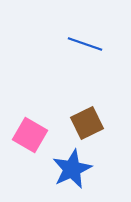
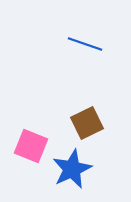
pink square: moved 1 px right, 11 px down; rotated 8 degrees counterclockwise
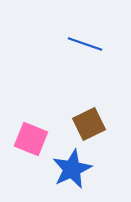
brown square: moved 2 px right, 1 px down
pink square: moved 7 px up
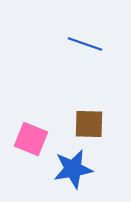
brown square: rotated 28 degrees clockwise
blue star: moved 1 px right; rotated 15 degrees clockwise
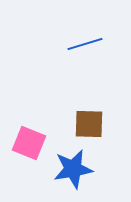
blue line: rotated 36 degrees counterclockwise
pink square: moved 2 px left, 4 px down
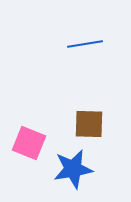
blue line: rotated 8 degrees clockwise
